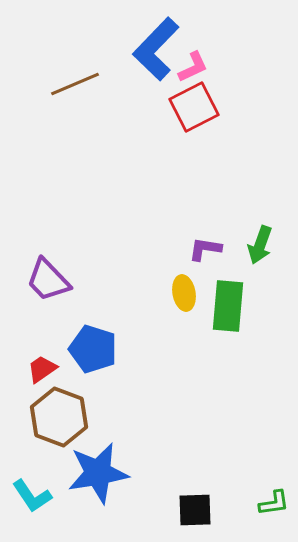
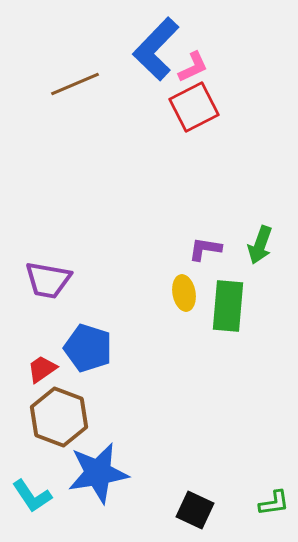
purple trapezoid: rotated 36 degrees counterclockwise
blue pentagon: moved 5 px left, 1 px up
black square: rotated 27 degrees clockwise
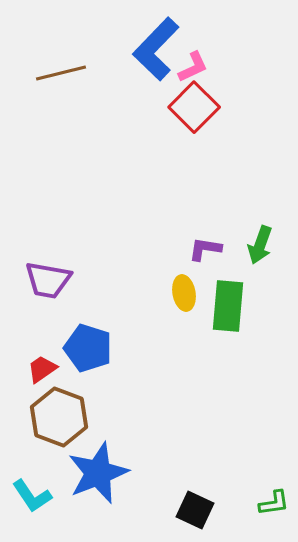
brown line: moved 14 px left, 11 px up; rotated 9 degrees clockwise
red square: rotated 18 degrees counterclockwise
blue star: rotated 12 degrees counterclockwise
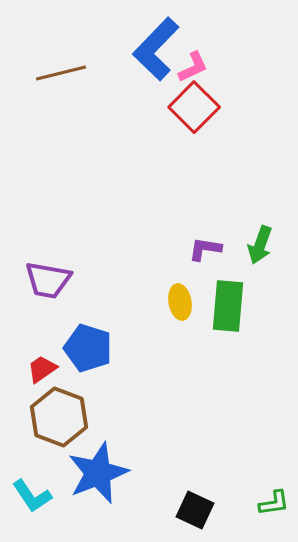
yellow ellipse: moved 4 px left, 9 px down
